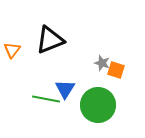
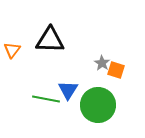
black triangle: rotated 24 degrees clockwise
gray star: rotated 14 degrees clockwise
blue triangle: moved 3 px right, 1 px down
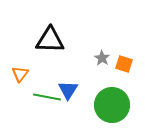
orange triangle: moved 8 px right, 24 px down
gray star: moved 5 px up
orange square: moved 8 px right, 6 px up
green line: moved 1 px right, 2 px up
green circle: moved 14 px right
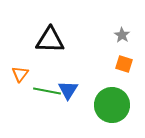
gray star: moved 20 px right, 23 px up
green line: moved 6 px up
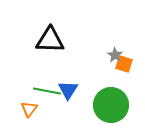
gray star: moved 7 px left, 20 px down
orange triangle: moved 9 px right, 35 px down
green circle: moved 1 px left
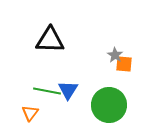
orange square: rotated 12 degrees counterclockwise
green circle: moved 2 px left
orange triangle: moved 1 px right, 4 px down
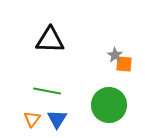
blue triangle: moved 11 px left, 29 px down
orange triangle: moved 2 px right, 6 px down
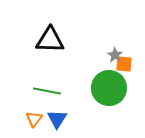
green circle: moved 17 px up
orange triangle: moved 2 px right
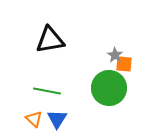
black triangle: rotated 12 degrees counterclockwise
orange triangle: rotated 24 degrees counterclockwise
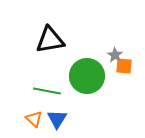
orange square: moved 2 px down
green circle: moved 22 px left, 12 px up
